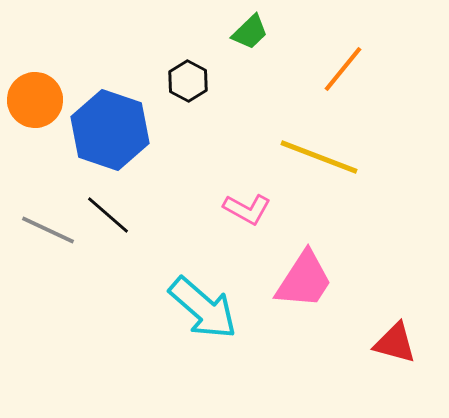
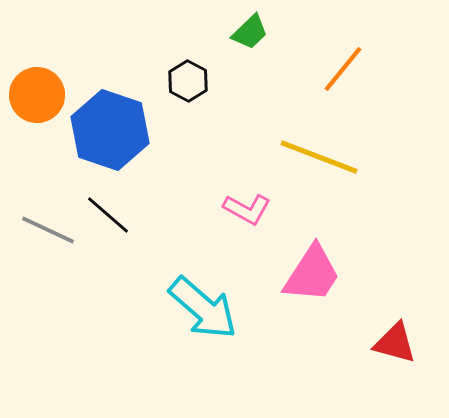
orange circle: moved 2 px right, 5 px up
pink trapezoid: moved 8 px right, 6 px up
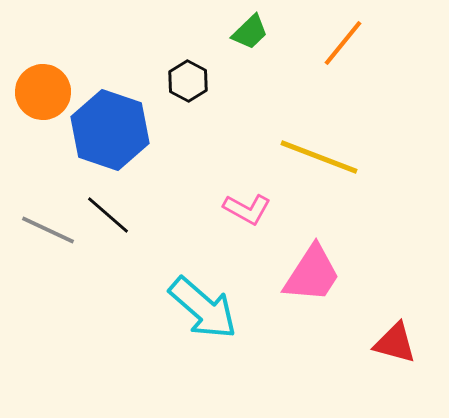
orange line: moved 26 px up
orange circle: moved 6 px right, 3 px up
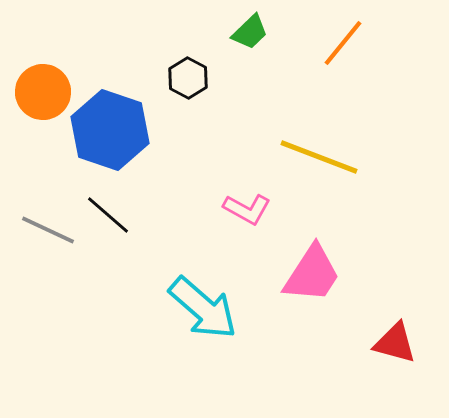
black hexagon: moved 3 px up
